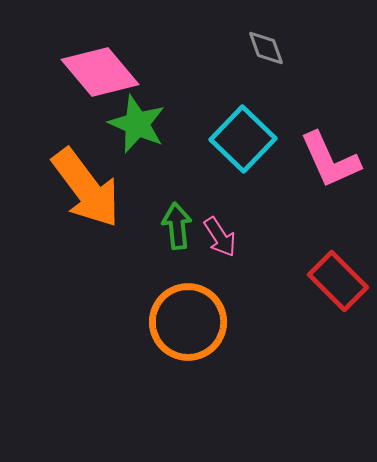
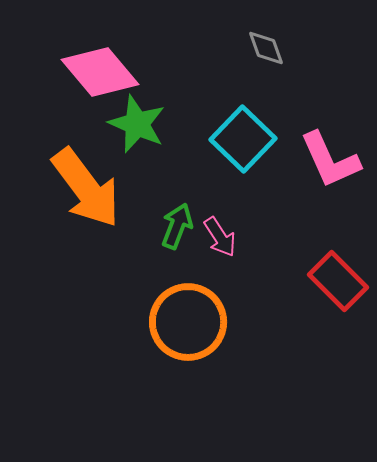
green arrow: rotated 27 degrees clockwise
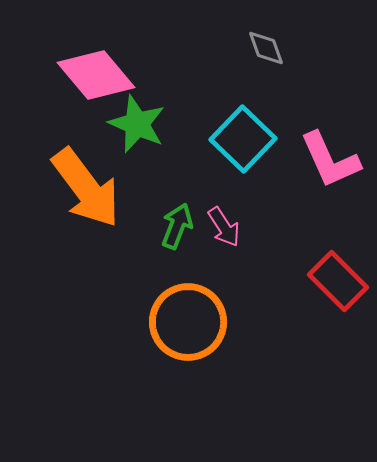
pink diamond: moved 4 px left, 3 px down
pink arrow: moved 4 px right, 10 px up
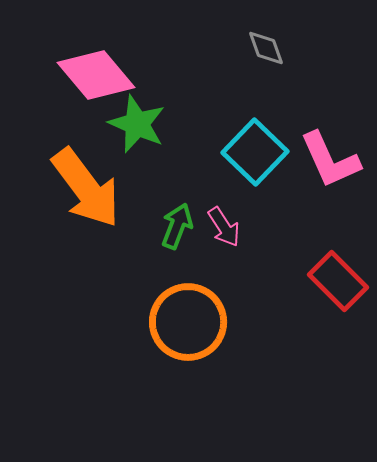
cyan square: moved 12 px right, 13 px down
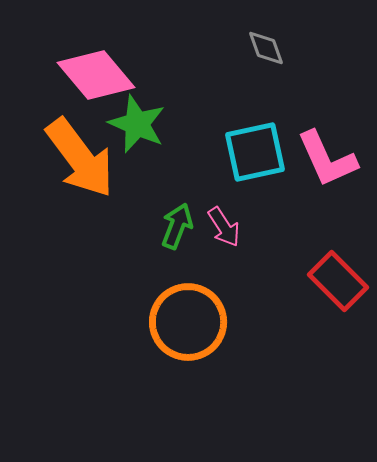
cyan square: rotated 34 degrees clockwise
pink L-shape: moved 3 px left, 1 px up
orange arrow: moved 6 px left, 30 px up
